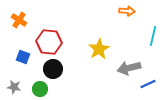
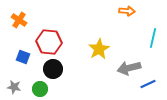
cyan line: moved 2 px down
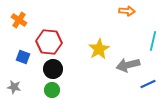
cyan line: moved 3 px down
gray arrow: moved 1 px left, 3 px up
green circle: moved 12 px right, 1 px down
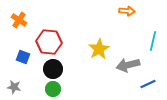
green circle: moved 1 px right, 1 px up
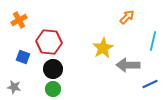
orange arrow: moved 6 px down; rotated 49 degrees counterclockwise
orange cross: rotated 28 degrees clockwise
yellow star: moved 4 px right, 1 px up
gray arrow: rotated 15 degrees clockwise
blue line: moved 2 px right
